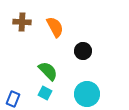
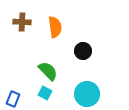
orange semicircle: rotated 20 degrees clockwise
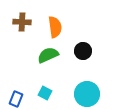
green semicircle: moved 16 px up; rotated 70 degrees counterclockwise
blue rectangle: moved 3 px right
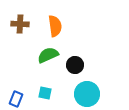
brown cross: moved 2 px left, 2 px down
orange semicircle: moved 1 px up
black circle: moved 8 px left, 14 px down
cyan square: rotated 16 degrees counterclockwise
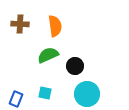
black circle: moved 1 px down
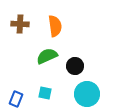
green semicircle: moved 1 px left, 1 px down
